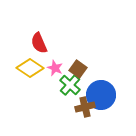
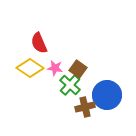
pink star: rotated 14 degrees counterclockwise
blue circle: moved 6 px right
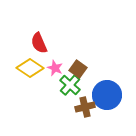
pink star: rotated 14 degrees clockwise
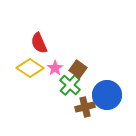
pink star: rotated 14 degrees clockwise
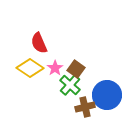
brown square: moved 2 px left
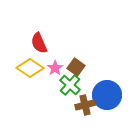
brown square: moved 2 px up
brown cross: moved 2 px up
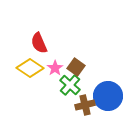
blue circle: moved 1 px right, 1 px down
